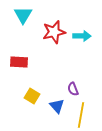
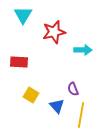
cyan arrow: moved 1 px right, 14 px down
yellow square: moved 1 px left, 1 px up
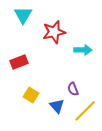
red rectangle: rotated 24 degrees counterclockwise
yellow line: moved 4 px right, 4 px up; rotated 35 degrees clockwise
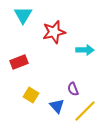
cyan arrow: moved 2 px right
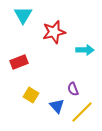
yellow line: moved 3 px left, 1 px down
